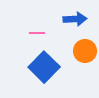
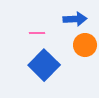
orange circle: moved 6 px up
blue square: moved 2 px up
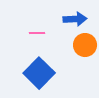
blue square: moved 5 px left, 8 px down
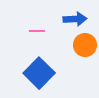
pink line: moved 2 px up
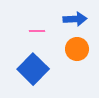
orange circle: moved 8 px left, 4 px down
blue square: moved 6 px left, 4 px up
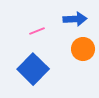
pink line: rotated 21 degrees counterclockwise
orange circle: moved 6 px right
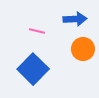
pink line: rotated 35 degrees clockwise
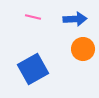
pink line: moved 4 px left, 14 px up
blue square: rotated 16 degrees clockwise
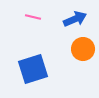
blue arrow: rotated 20 degrees counterclockwise
blue square: rotated 12 degrees clockwise
